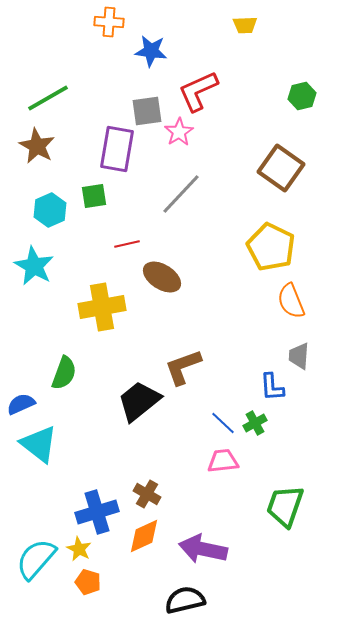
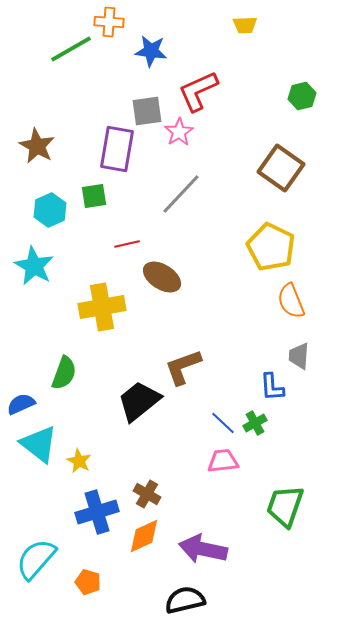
green line: moved 23 px right, 49 px up
yellow star: moved 88 px up
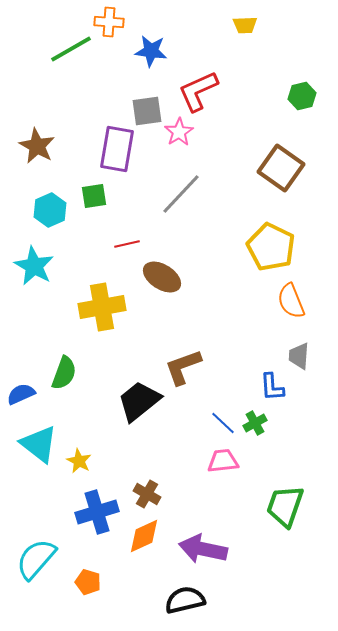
blue semicircle: moved 10 px up
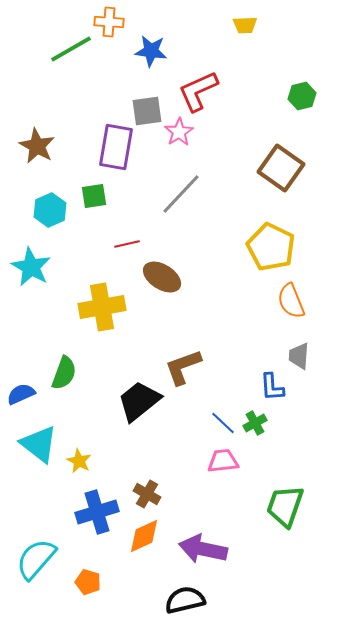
purple rectangle: moved 1 px left, 2 px up
cyan star: moved 3 px left, 1 px down
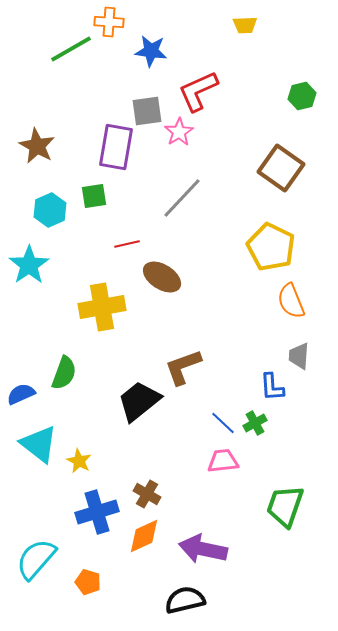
gray line: moved 1 px right, 4 px down
cyan star: moved 2 px left, 2 px up; rotated 9 degrees clockwise
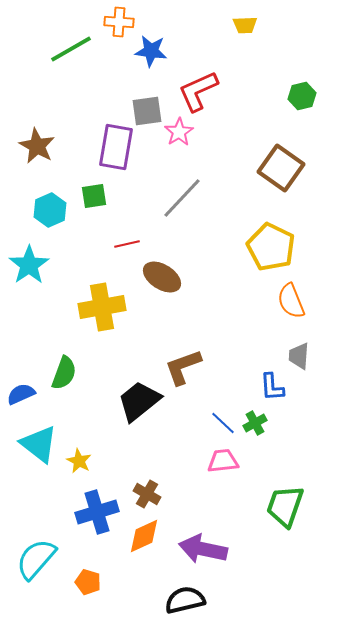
orange cross: moved 10 px right
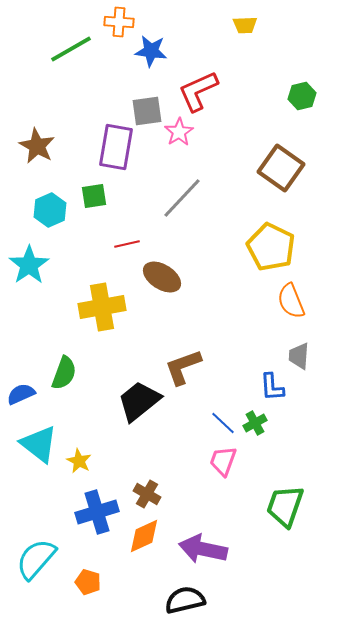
pink trapezoid: rotated 64 degrees counterclockwise
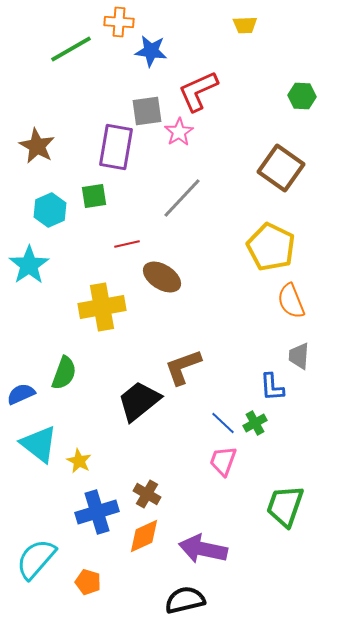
green hexagon: rotated 16 degrees clockwise
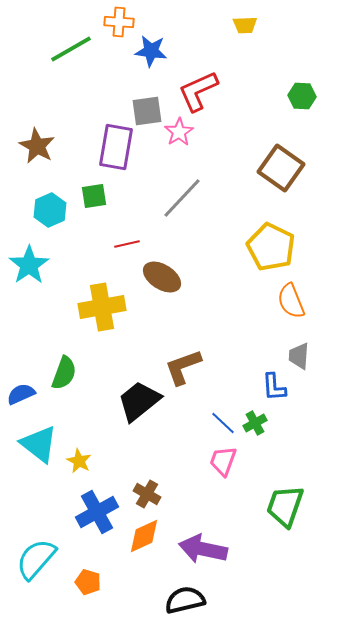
blue L-shape: moved 2 px right
blue cross: rotated 12 degrees counterclockwise
